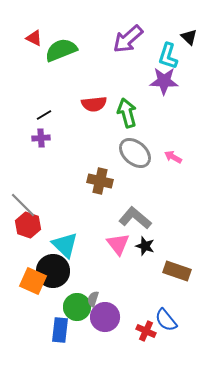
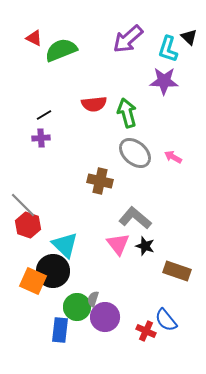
cyan L-shape: moved 7 px up
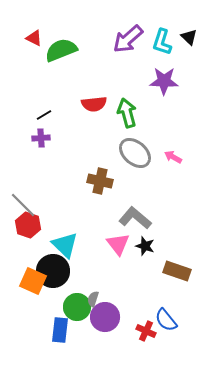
cyan L-shape: moved 6 px left, 7 px up
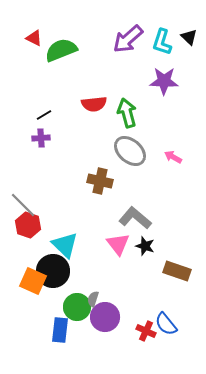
gray ellipse: moved 5 px left, 2 px up
blue semicircle: moved 4 px down
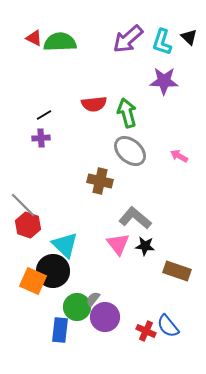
green semicircle: moved 1 px left, 8 px up; rotated 20 degrees clockwise
pink arrow: moved 6 px right, 1 px up
black star: rotated 12 degrees counterclockwise
gray semicircle: rotated 21 degrees clockwise
blue semicircle: moved 2 px right, 2 px down
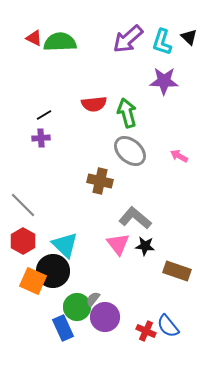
red hexagon: moved 5 px left, 16 px down; rotated 10 degrees clockwise
blue rectangle: moved 3 px right, 2 px up; rotated 30 degrees counterclockwise
